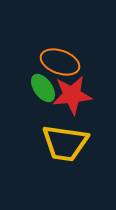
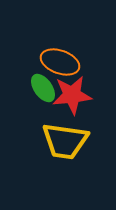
yellow trapezoid: moved 2 px up
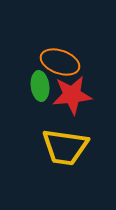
green ellipse: moved 3 px left, 2 px up; rotated 28 degrees clockwise
yellow trapezoid: moved 6 px down
